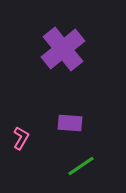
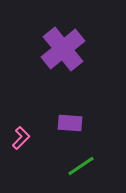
pink L-shape: rotated 15 degrees clockwise
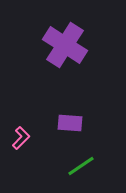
purple cross: moved 2 px right, 4 px up; rotated 18 degrees counterclockwise
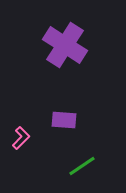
purple rectangle: moved 6 px left, 3 px up
green line: moved 1 px right
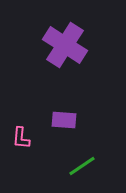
pink L-shape: rotated 140 degrees clockwise
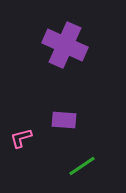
purple cross: rotated 9 degrees counterclockwise
pink L-shape: rotated 70 degrees clockwise
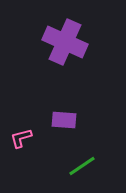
purple cross: moved 3 px up
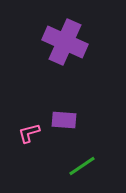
pink L-shape: moved 8 px right, 5 px up
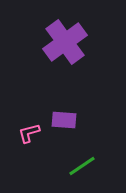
purple cross: rotated 30 degrees clockwise
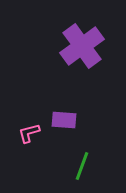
purple cross: moved 17 px right, 4 px down
green line: rotated 36 degrees counterclockwise
